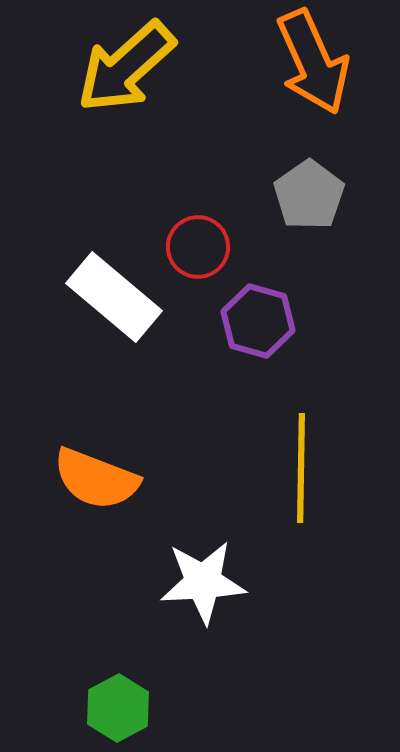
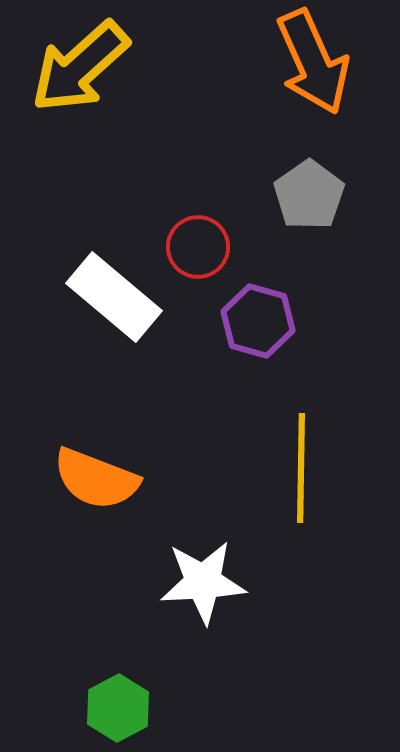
yellow arrow: moved 46 px left
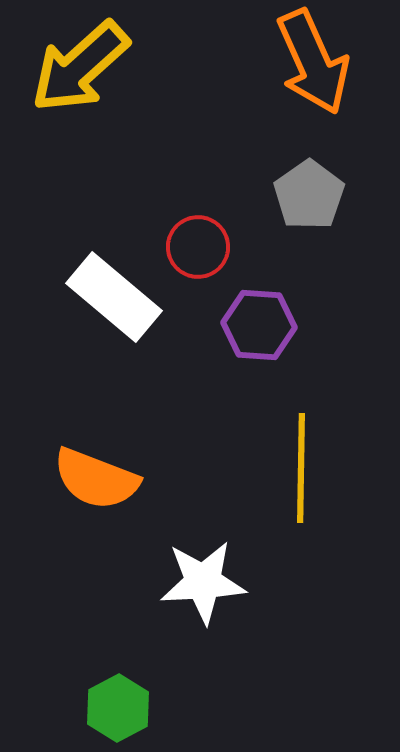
purple hexagon: moved 1 px right, 4 px down; rotated 12 degrees counterclockwise
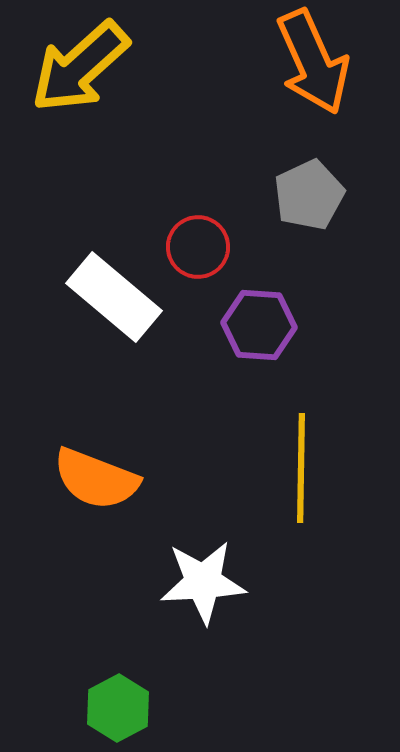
gray pentagon: rotated 10 degrees clockwise
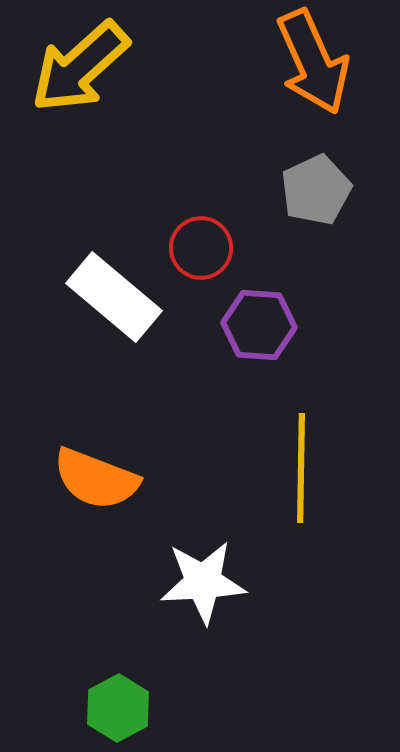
gray pentagon: moved 7 px right, 5 px up
red circle: moved 3 px right, 1 px down
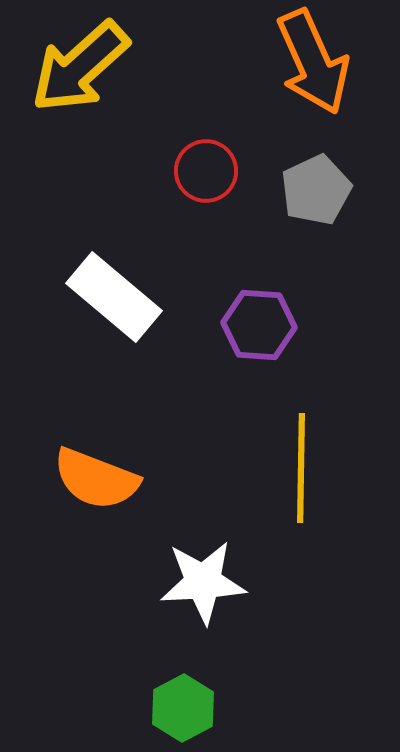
red circle: moved 5 px right, 77 px up
green hexagon: moved 65 px right
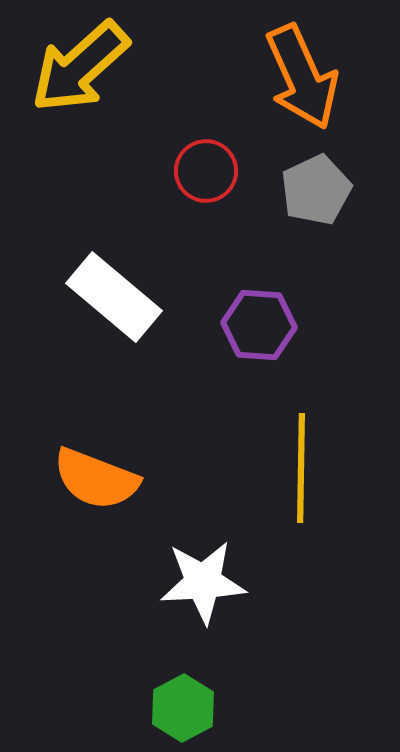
orange arrow: moved 11 px left, 15 px down
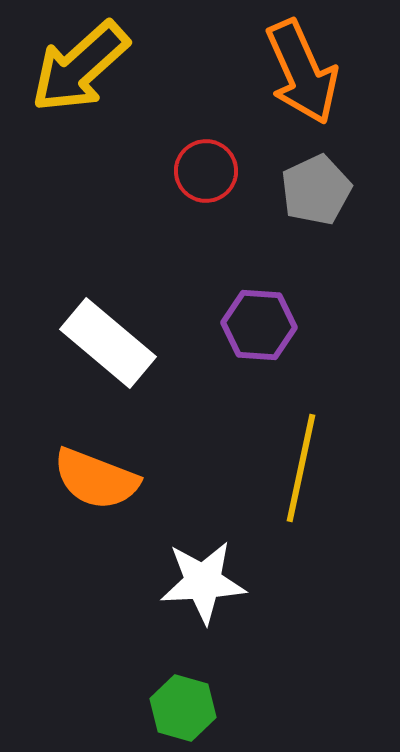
orange arrow: moved 5 px up
white rectangle: moved 6 px left, 46 px down
yellow line: rotated 11 degrees clockwise
green hexagon: rotated 16 degrees counterclockwise
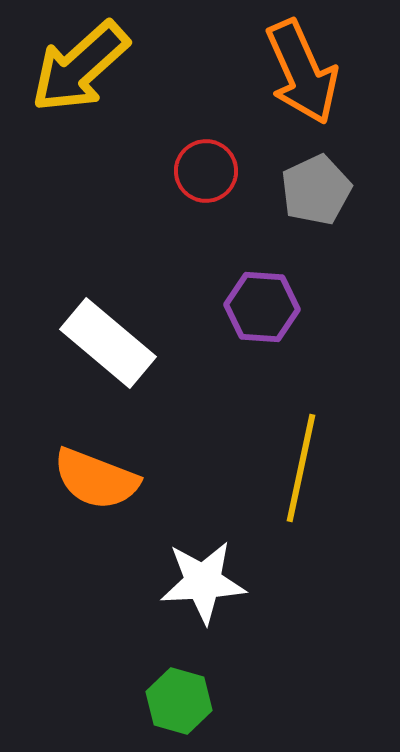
purple hexagon: moved 3 px right, 18 px up
green hexagon: moved 4 px left, 7 px up
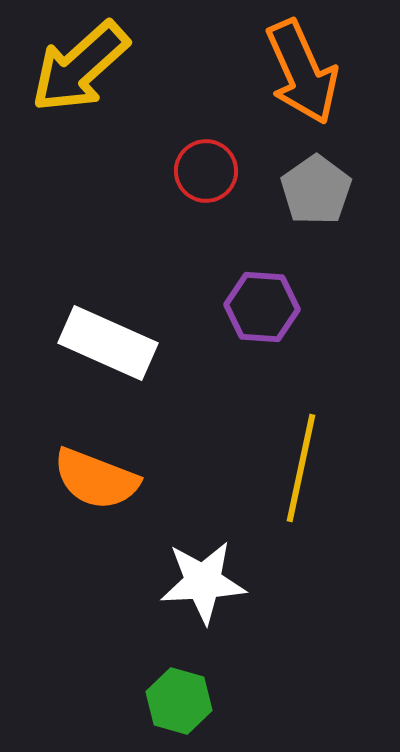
gray pentagon: rotated 10 degrees counterclockwise
white rectangle: rotated 16 degrees counterclockwise
